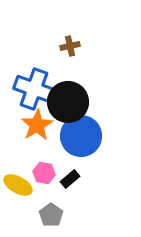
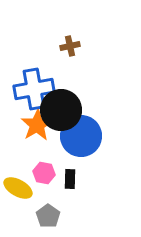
blue cross: rotated 30 degrees counterclockwise
black circle: moved 7 px left, 8 px down
black rectangle: rotated 48 degrees counterclockwise
yellow ellipse: moved 3 px down
gray pentagon: moved 3 px left, 1 px down
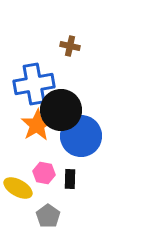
brown cross: rotated 24 degrees clockwise
blue cross: moved 5 px up
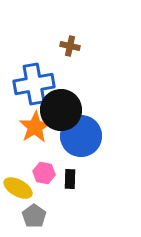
orange star: moved 2 px left, 2 px down
gray pentagon: moved 14 px left
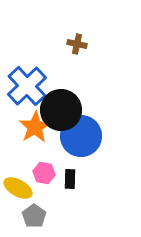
brown cross: moved 7 px right, 2 px up
blue cross: moved 7 px left, 2 px down; rotated 33 degrees counterclockwise
